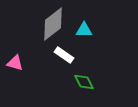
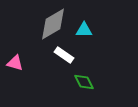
gray diamond: rotated 8 degrees clockwise
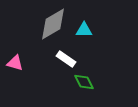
white rectangle: moved 2 px right, 4 px down
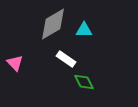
pink triangle: rotated 30 degrees clockwise
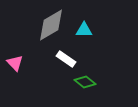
gray diamond: moved 2 px left, 1 px down
green diamond: moved 1 px right; rotated 25 degrees counterclockwise
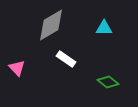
cyan triangle: moved 20 px right, 2 px up
pink triangle: moved 2 px right, 5 px down
green diamond: moved 23 px right
